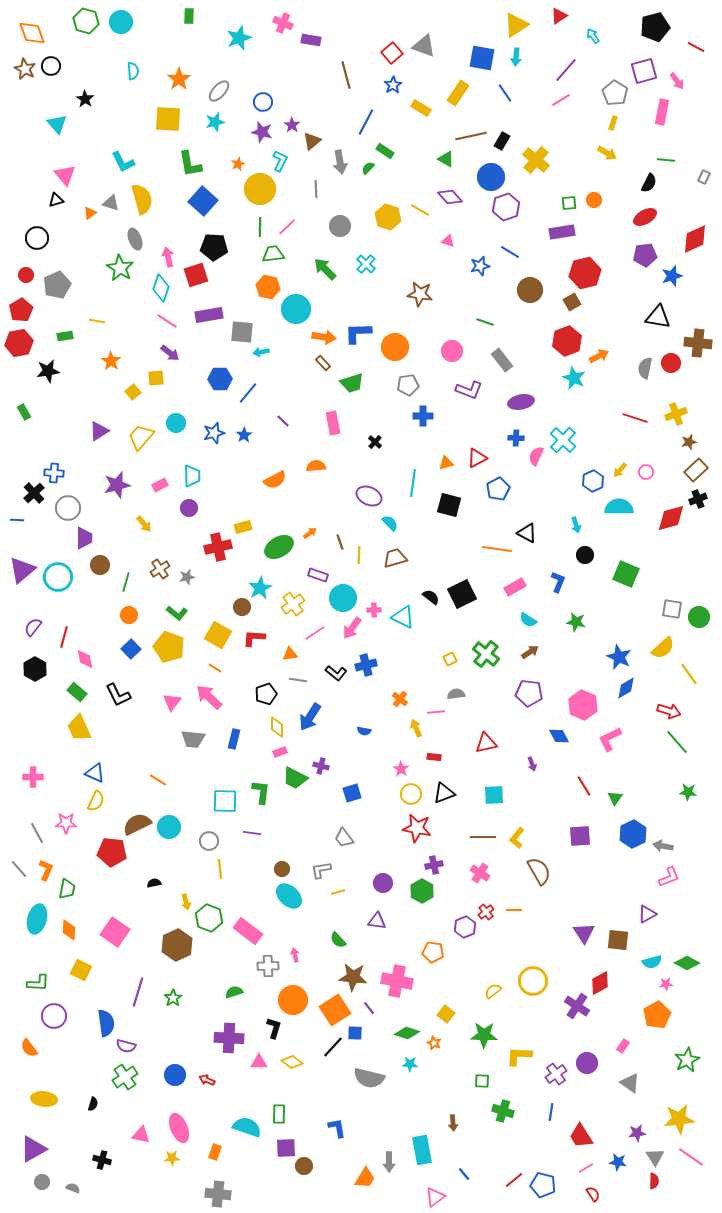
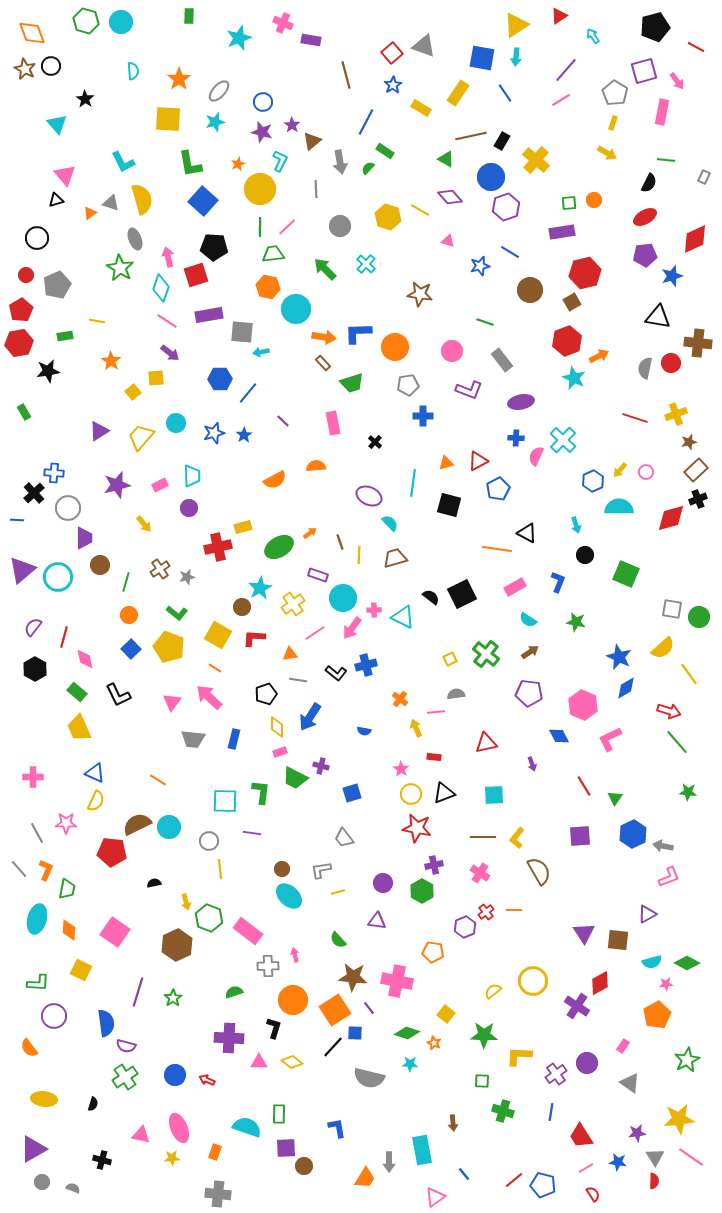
red triangle at (477, 458): moved 1 px right, 3 px down
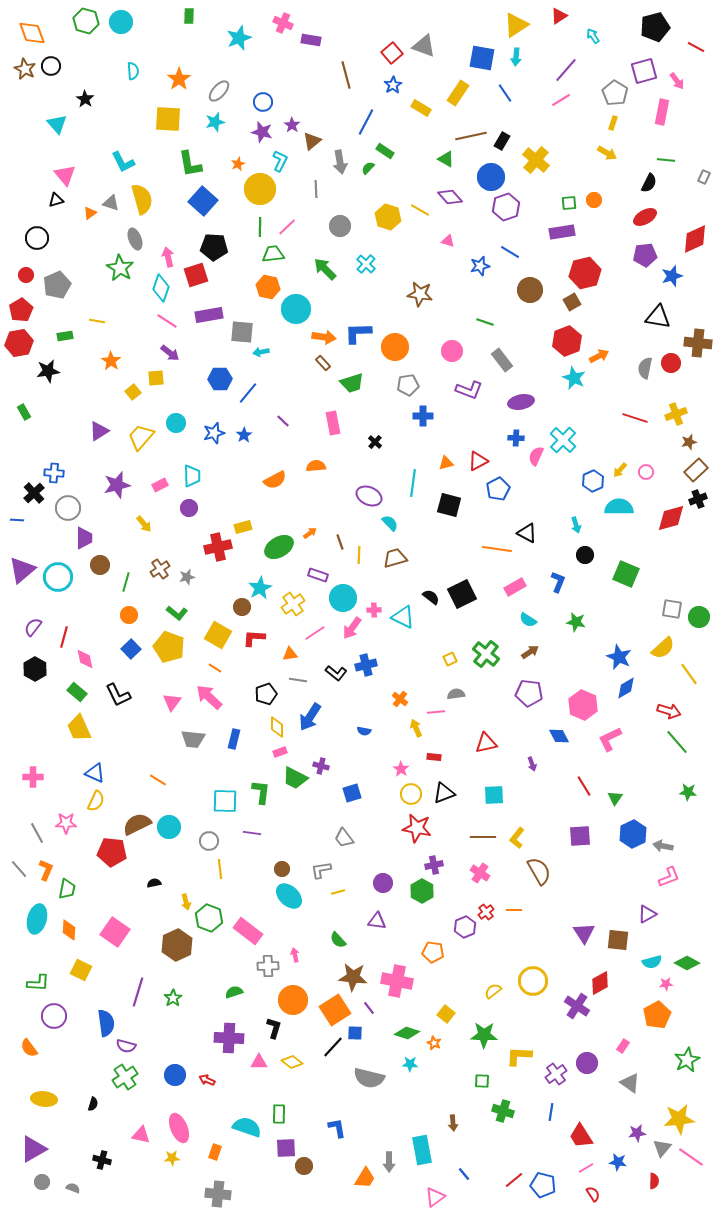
gray triangle at (655, 1157): moved 7 px right, 9 px up; rotated 12 degrees clockwise
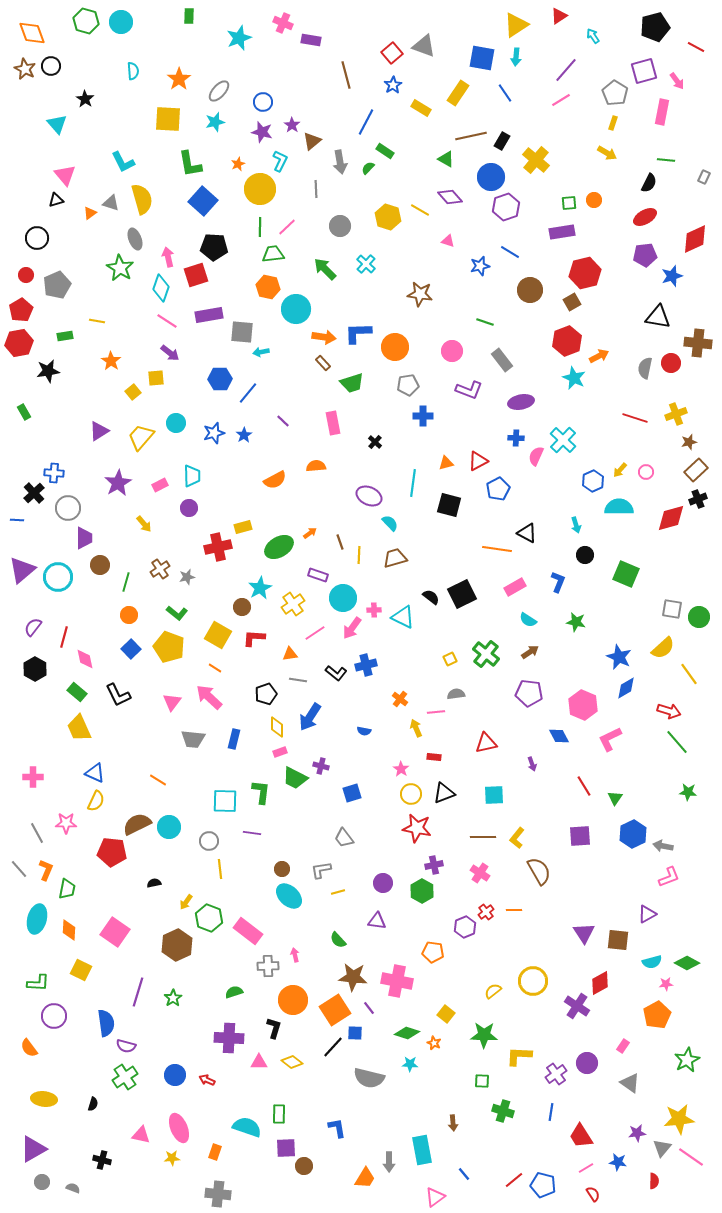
purple star at (117, 485): moved 1 px right, 2 px up; rotated 16 degrees counterclockwise
yellow arrow at (186, 902): rotated 49 degrees clockwise
